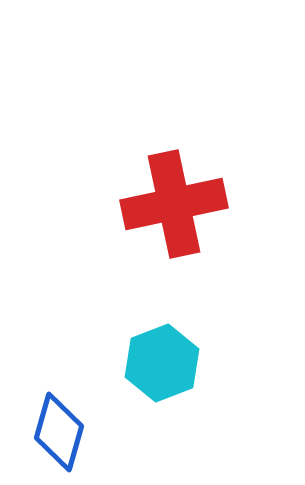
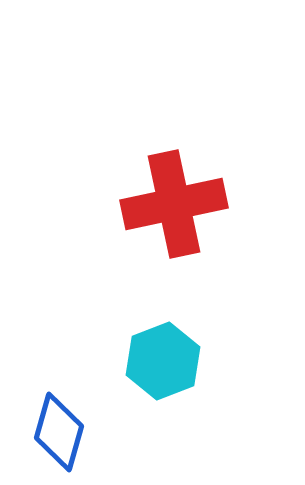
cyan hexagon: moved 1 px right, 2 px up
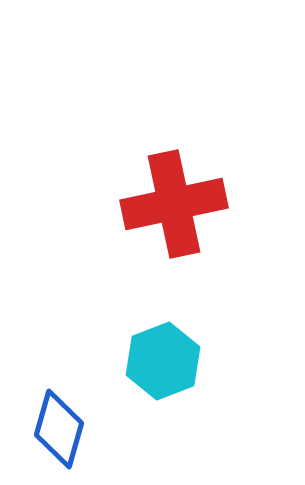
blue diamond: moved 3 px up
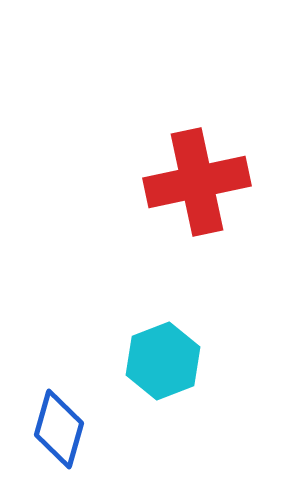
red cross: moved 23 px right, 22 px up
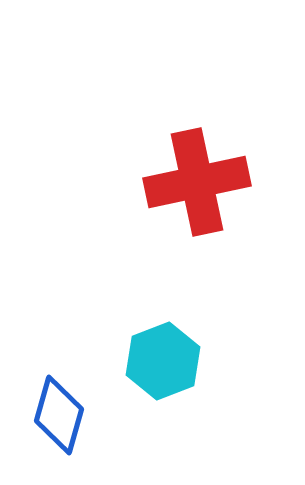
blue diamond: moved 14 px up
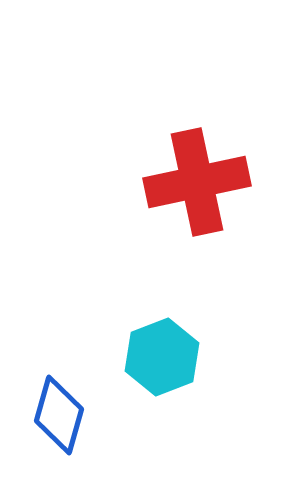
cyan hexagon: moved 1 px left, 4 px up
